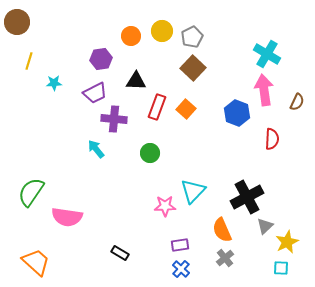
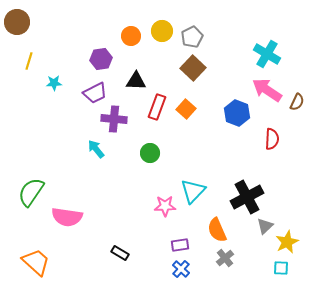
pink arrow: moved 3 px right; rotated 48 degrees counterclockwise
orange semicircle: moved 5 px left
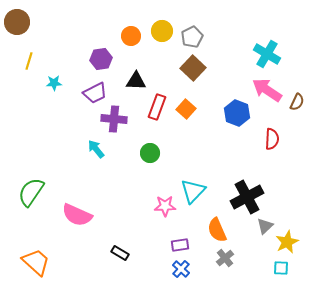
pink semicircle: moved 10 px right, 2 px up; rotated 16 degrees clockwise
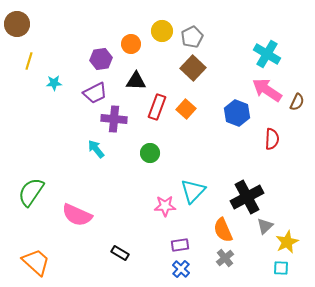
brown circle: moved 2 px down
orange circle: moved 8 px down
orange semicircle: moved 6 px right
